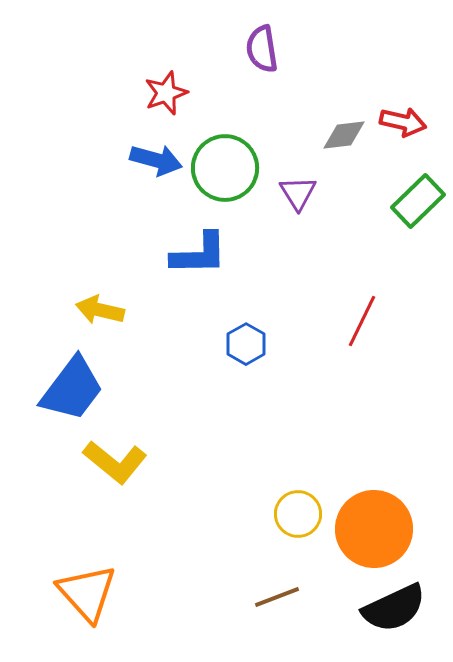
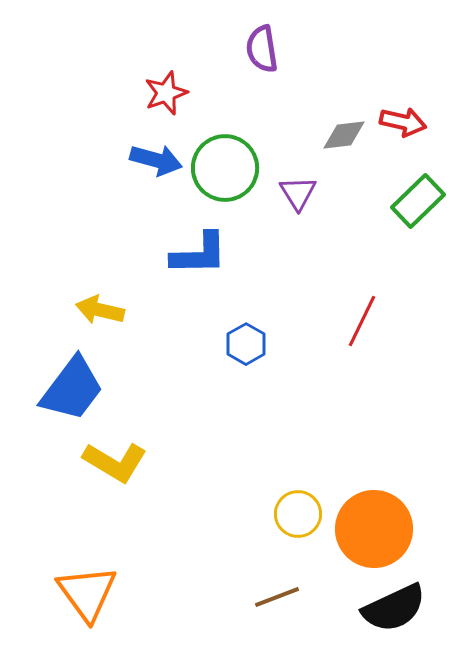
yellow L-shape: rotated 8 degrees counterclockwise
orange triangle: rotated 6 degrees clockwise
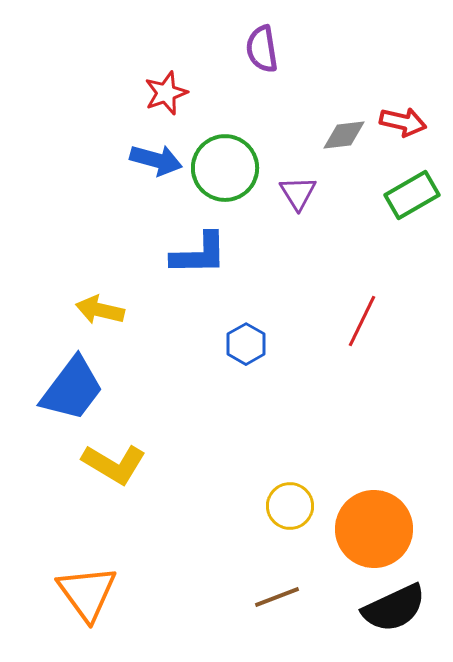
green rectangle: moved 6 px left, 6 px up; rotated 14 degrees clockwise
yellow L-shape: moved 1 px left, 2 px down
yellow circle: moved 8 px left, 8 px up
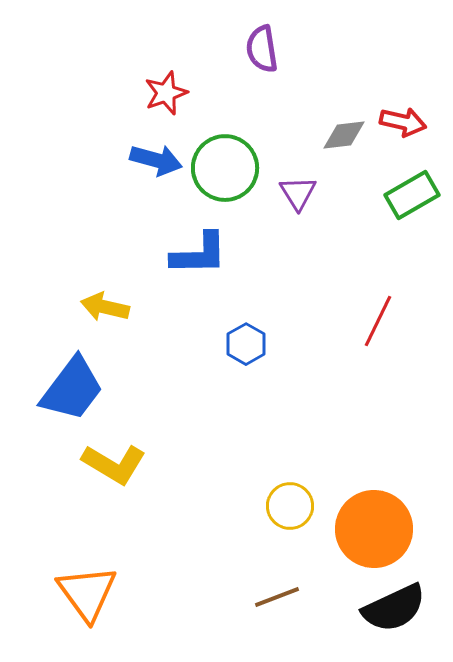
yellow arrow: moved 5 px right, 3 px up
red line: moved 16 px right
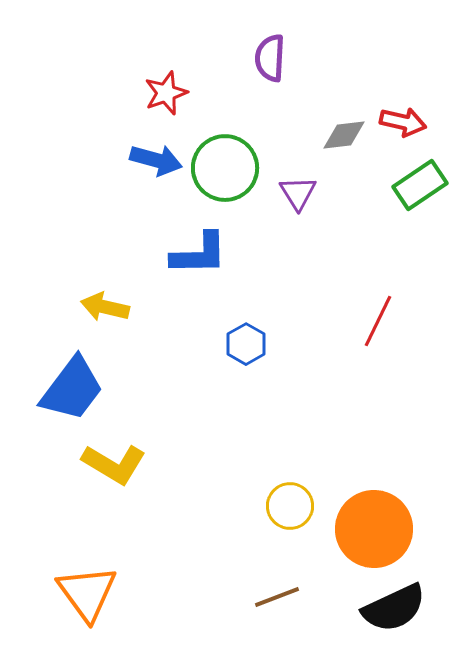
purple semicircle: moved 8 px right, 9 px down; rotated 12 degrees clockwise
green rectangle: moved 8 px right, 10 px up; rotated 4 degrees counterclockwise
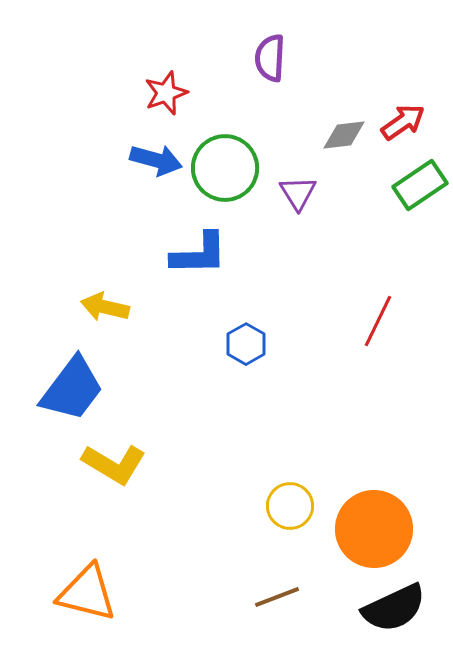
red arrow: rotated 48 degrees counterclockwise
orange triangle: rotated 40 degrees counterclockwise
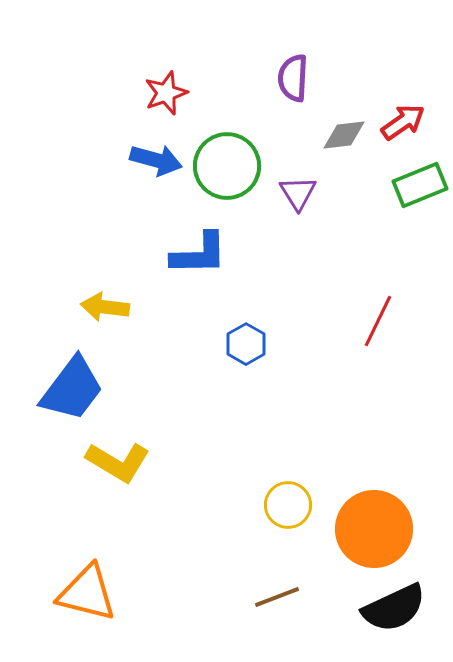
purple semicircle: moved 23 px right, 20 px down
green circle: moved 2 px right, 2 px up
green rectangle: rotated 12 degrees clockwise
yellow arrow: rotated 6 degrees counterclockwise
yellow L-shape: moved 4 px right, 2 px up
yellow circle: moved 2 px left, 1 px up
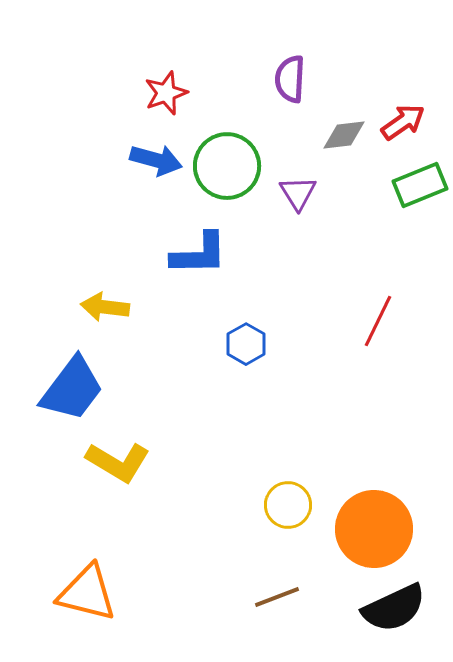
purple semicircle: moved 3 px left, 1 px down
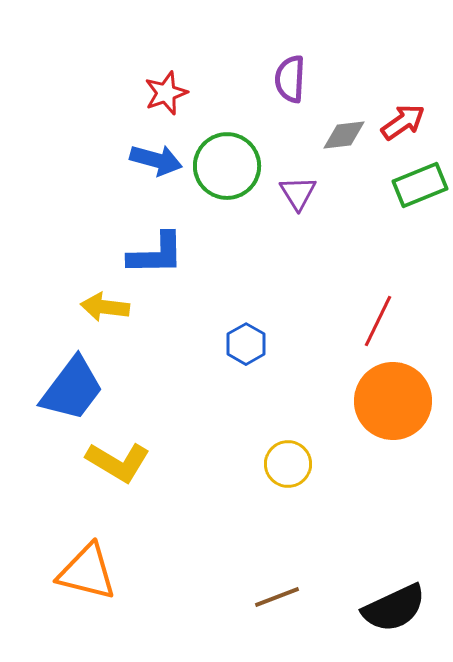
blue L-shape: moved 43 px left
yellow circle: moved 41 px up
orange circle: moved 19 px right, 128 px up
orange triangle: moved 21 px up
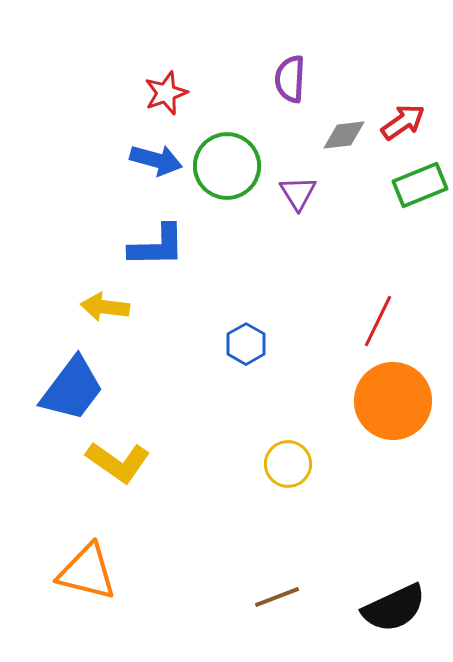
blue L-shape: moved 1 px right, 8 px up
yellow L-shape: rotated 4 degrees clockwise
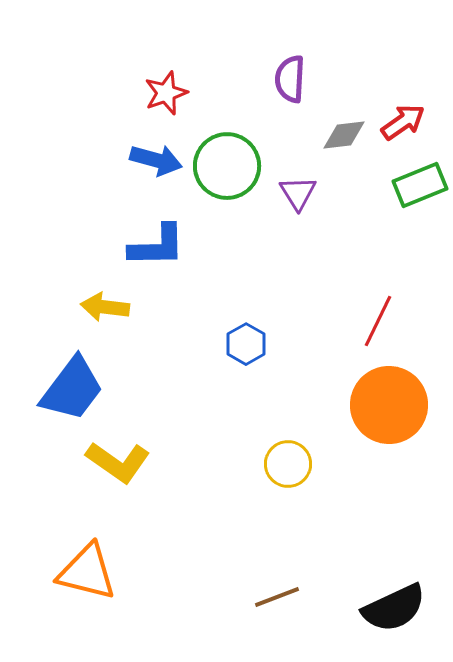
orange circle: moved 4 px left, 4 px down
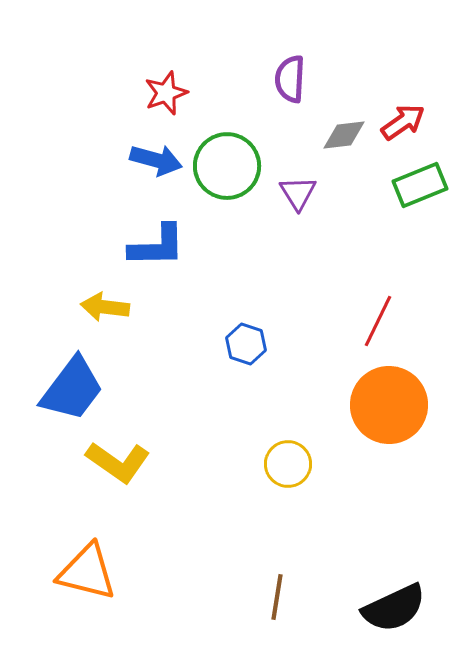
blue hexagon: rotated 12 degrees counterclockwise
brown line: rotated 60 degrees counterclockwise
